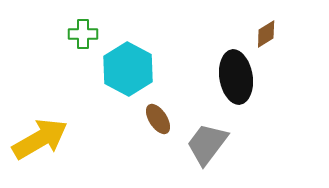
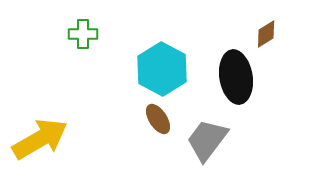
cyan hexagon: moved 34 px right
gray trapezoid: moved 4 px up
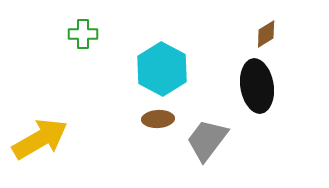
black ellipse: moved 21 px right, 9 px down
brown ellipse: rotated 60 degrees counterclockwise
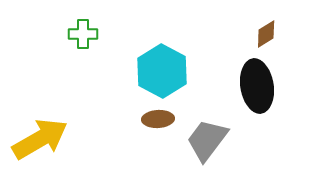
cyan hexagon: moved 2 px down
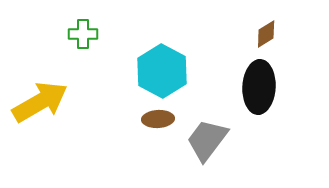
black ellipse: moved 2 px right, 1 px down; rotated 12 degrees clockwise
yellow arrow: moved 37 px up
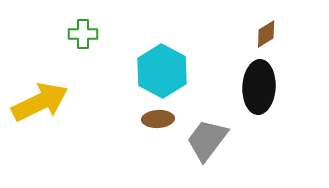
yellow arrow: rotated 4 degrees clockwise
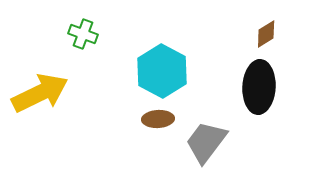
green cross: rotated 20 degrees clockwise
yellow arrow: moved 9 px up
gray trapezoid: moved 1 px left, 2 px down
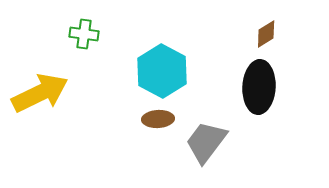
green cross: moved 1 px right; rotated 12 degrees counterclockwise
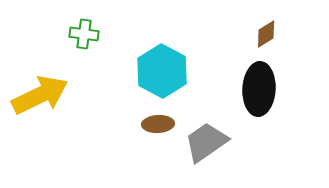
black ellipse: moved 2 px down
yellow arrow: moved 2 px down
brown ellipse: moved 5 px down
gray trapezoid: rotated 18 degrees clockwise
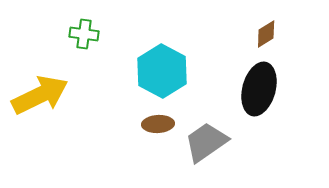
black ellipse: rotated 12 degrees clockwise
